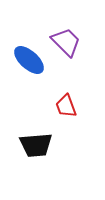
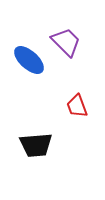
red trapezoid: moved 11 px right
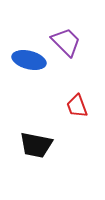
blue ellipse: rotated 28 degrees counterclockwise
black trapezoid: rotated 16 degrees clockwise
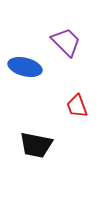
blue ellipse: moved 4 px left, 7 px down
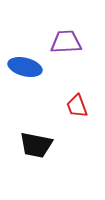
purple trapezoid: rotated 48 degrees counterclockwise
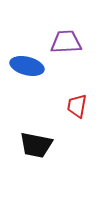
blue ellipse: moved 2 px right, 1 px up
red trapezoid: rotated 30 degrees clockwise
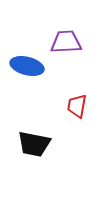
black trapezoid: moved 2 px left, 1 px up
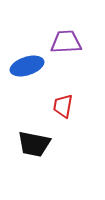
blue ellipse: rotated 32 degrees counterclockwise
red trapezoid: moved 14 px left
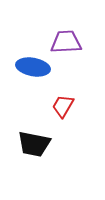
blue ellipse: moved 6 px right, 1 px down; rotated 28 degrees clockwise
red trapezoid: rotated 20 degrees clockwise
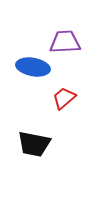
purple trapezoid: moved 1 px left
red trapezoid: moved 1 px right, 8 px up; rotated 20 degrees clockwise
